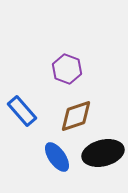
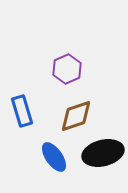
purple hexagon: rotated 16 degrees clockwise
blue rectangle: rotated 24 degrees clockwise
blue ellipse: moved 3 px left
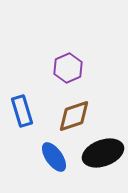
purple hexagon: moved 1 px right, 1 px up
brown diamond: moved 2 px left
black ellipse: rotated 6 degrees counterclockwise
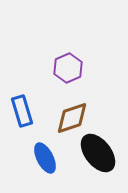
brown diamond: moved 2 px left, 2 px down
black ellipse: moved 5 px left; rotated 72 degrees clockwise
blue ellipse: moved 9 px left, 1 px down; rotated 8 degrees clockwise
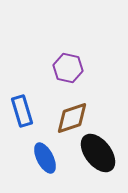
purple hexagon: rotated 24 degrees counterclockwise
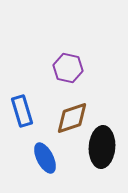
black ellipse: moved 4 px right, 6 px up; rotated 42 degrees clockwise
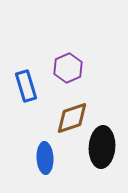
purple hexagon: rotated 24 degrees clockwise
blue rectangle: moved 4 px right, 25 px up
blue ellipse: rotated 24 degrees clockwise
